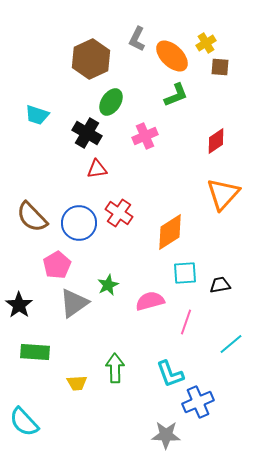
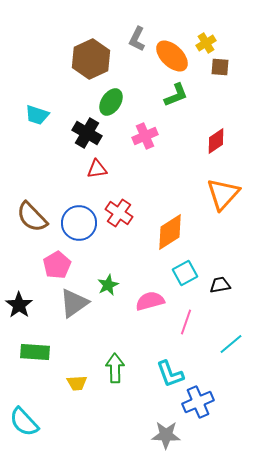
cyan square: rotated 25 degrees counterclockwise
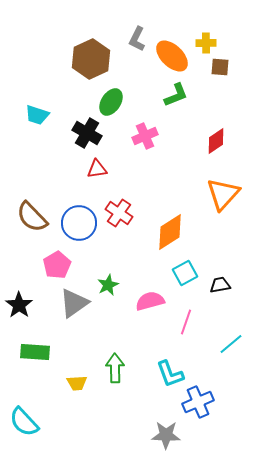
yellow cross: rotated 30 degrees clockwise
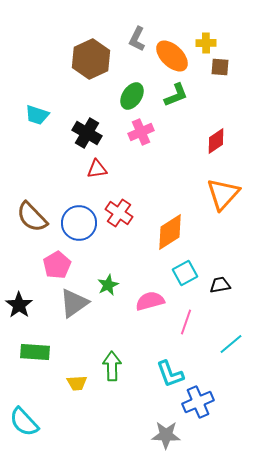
green ellipse: moved 21 px right, 6 px up
pink cross: moved 4 px left, 4 px up
green arrow: moved 3 px left, 2 px up
